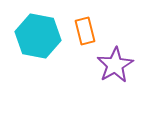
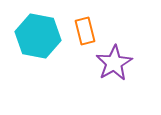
purple star: moved 1 px left, 2 px up
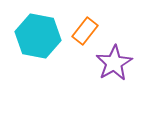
orange rectangle: rotated 52 degrees clockwise
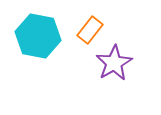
orange rectangle: moved 5 px right, 1 px up
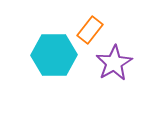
cyan hexagon: moved 16 px right, 19 px down; rotated 12 degrees counterclockwise
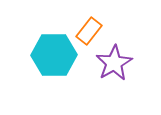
orange rectangle: moved 1 px left, 1 px down
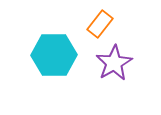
orange rectangle: moved 11 px right, 7 px up
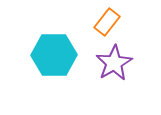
orange rectangle: moved 7 px right, 2 px up
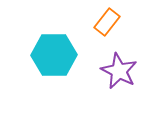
purple star: moved 5 px right, 8 px down; rotated 15 degrees counterclockwise
